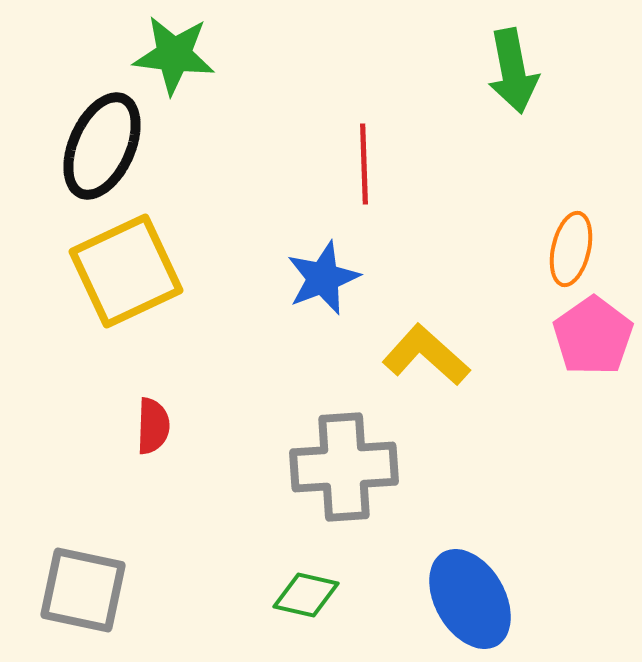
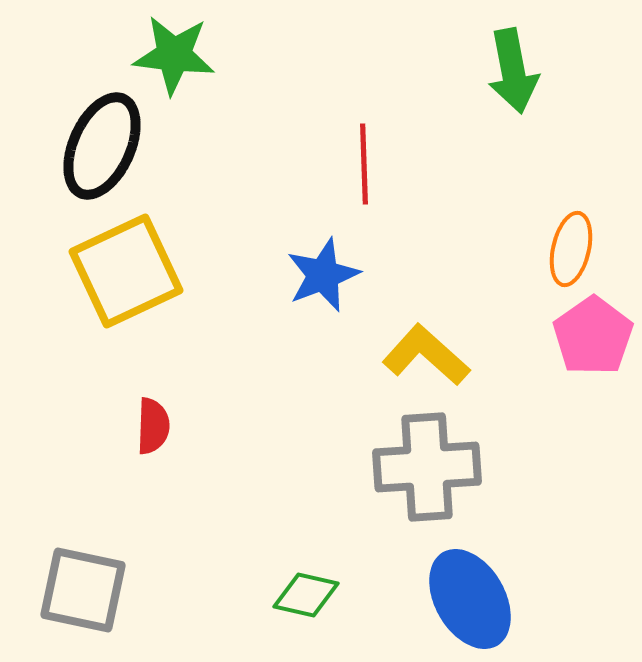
blue star: moved 3 px up
gray cross: moved 83 px right
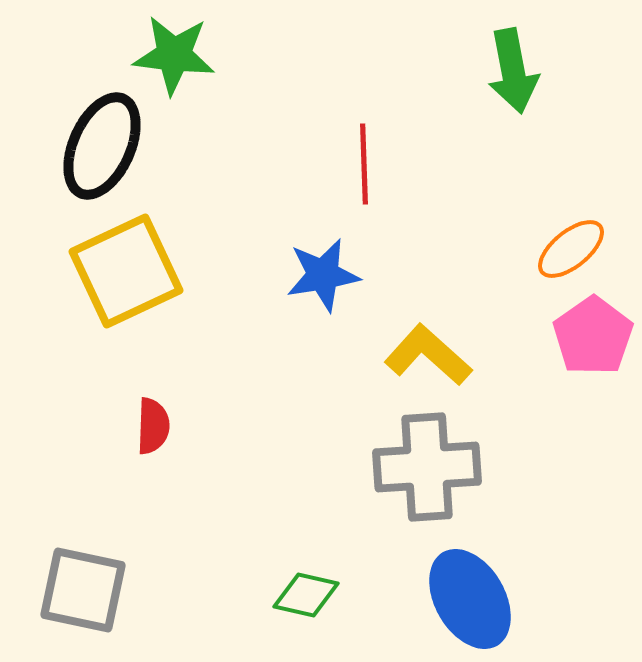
orange ellipse: rotated 38 degrees clockwise
blue star: rotated 12 degrees clockwise
yellow L-shape: moved 2 px right
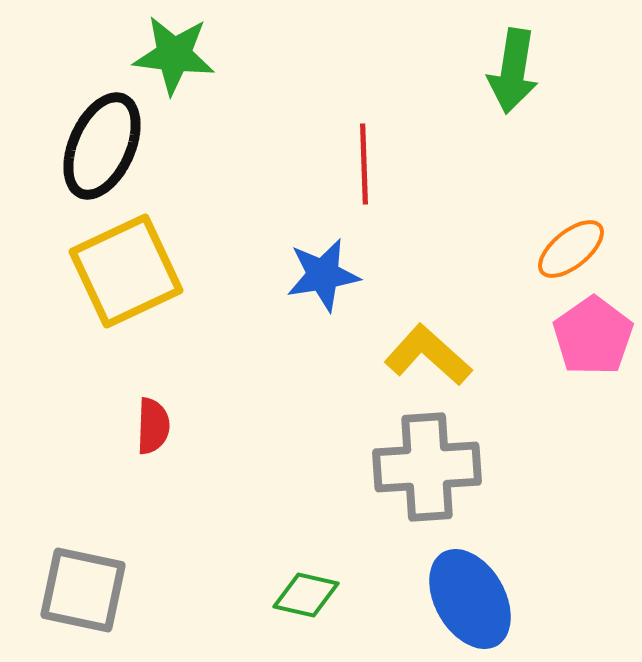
green arrow: rotated 20 degrees clockwise
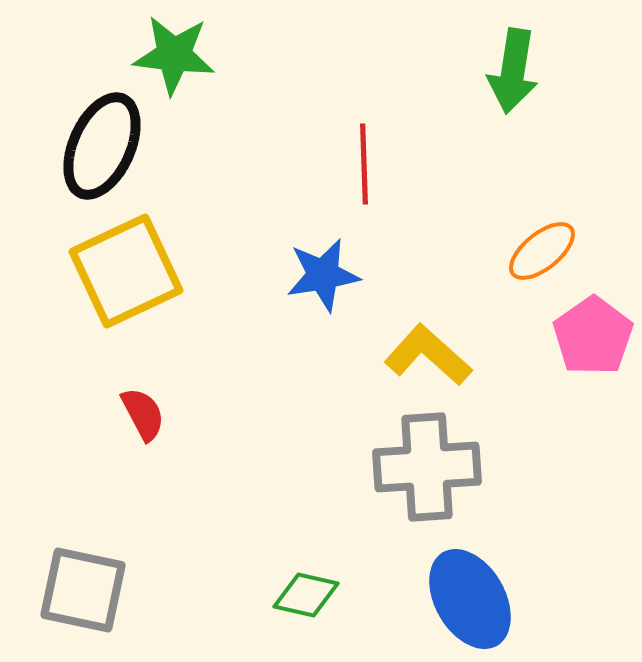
orange ellipse: moved 29 px left, 2 px down
red semicircle: moved 10 px left, 12 px up; rotated 30 degrees counterclockwise
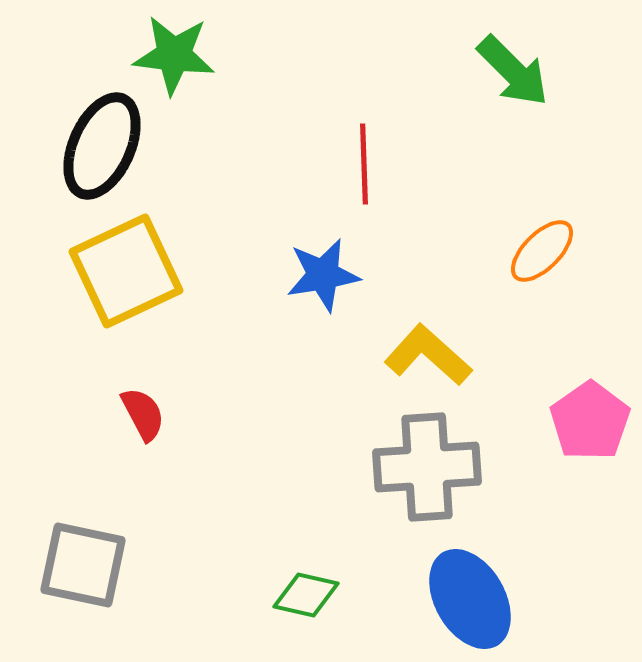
green arrow: rotated 54 degrees counterclockwise
orange ellipse: rotated 6 degrees counterclockwise
pink pentagon: moved 3 px left, 85 px down
gray square: moved 25 px up
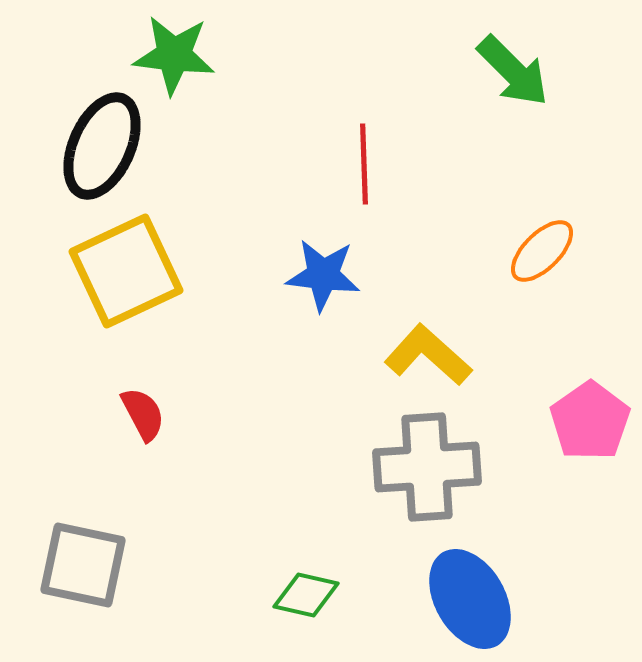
blue star: rotated 16 degrees clockwise
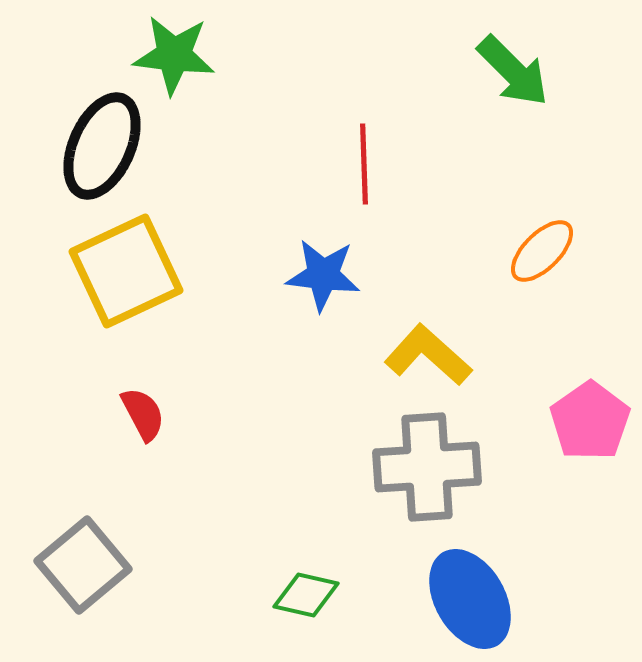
gray square: rotated 38 degrees clockwise
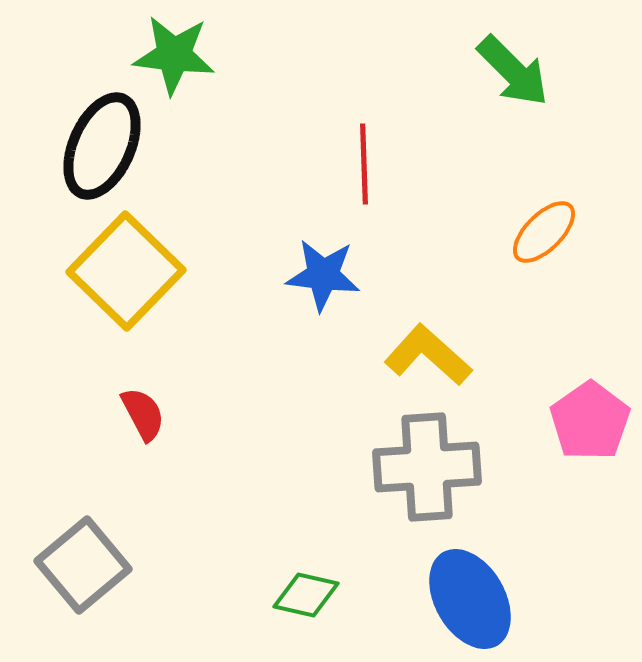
orange ellipse: moved 2 px right, 19 px up
yellow square: rotated 21 degrees counterclockwise
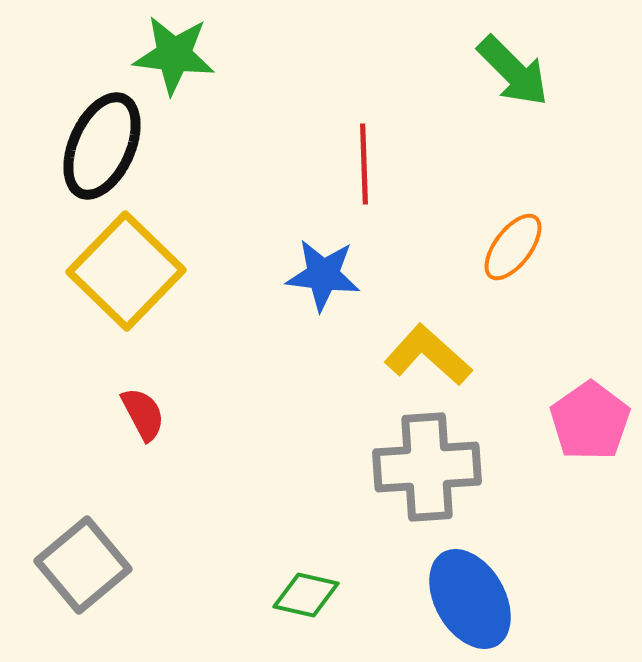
orange ellipse: moved 31 px left, 15 px down; rotated 8 degrees counterclockwise
